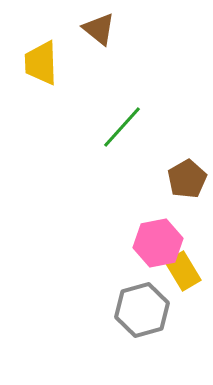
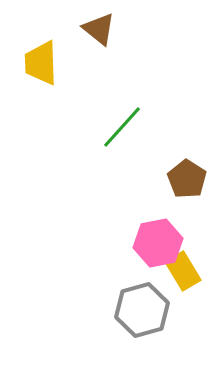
brown pentagon: rotated 9 degrees counterclockwise
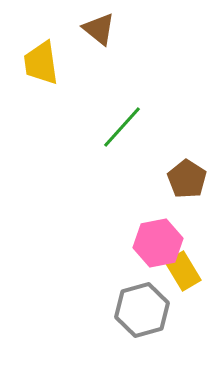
yellow trapezoid: rotated 6 degrees counterclockwise
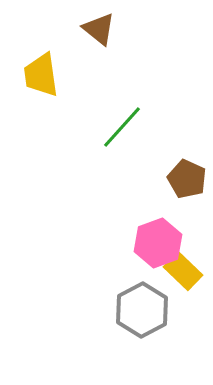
yellow trapezoid: moved 12 px down
brown pentagon: rotated 9 degrees counterclockwise
pink hexagon: rotated 9 degrees counterclockwise
yellow rectangle: rotated 15 degrees counterclockwise
gray hexagon: rotated 12 degrees counterclockwise
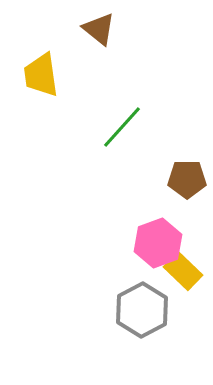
brown pentagon: rotated 24 degrees counterclockwise
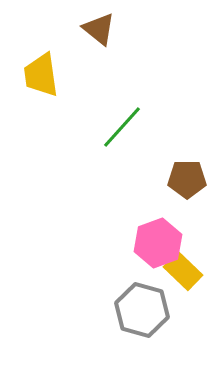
gray hexagon: rotated 16 degrees counterclockwise
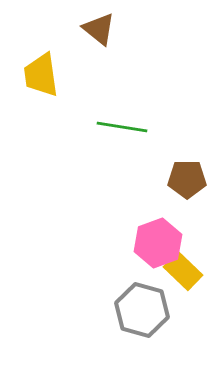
green line: rotated 57 degrees clockwise
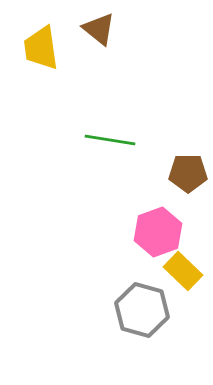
yellow trapezoid: moved 27 px up
green line: moved 12 px left, 13 px down
brown pentagon: moved 1 px right, 6 px up
pink hexagon: moved 11 px up
